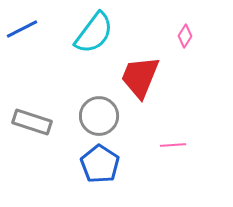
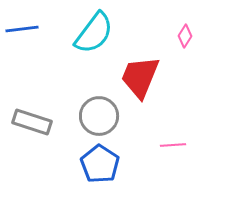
blue line: rotated 20 degrees clockwise
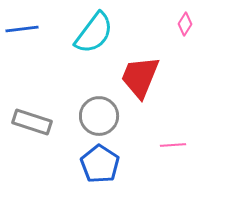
pink diamond: moved 12 px up
